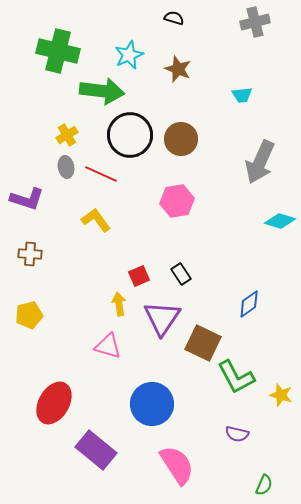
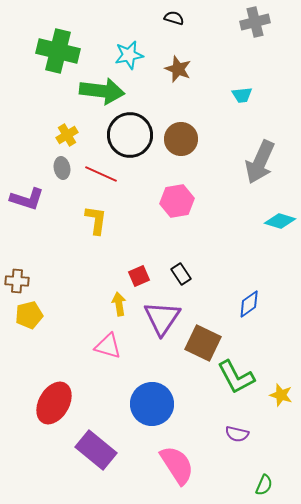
cyan star: rotated 12 degrees clockwise
gray ellipse: moved 4 px left, 1 px down
yellow L-shape: rotated 44 degrees clockwise
brown cross: moved 13 px left, 27 px down
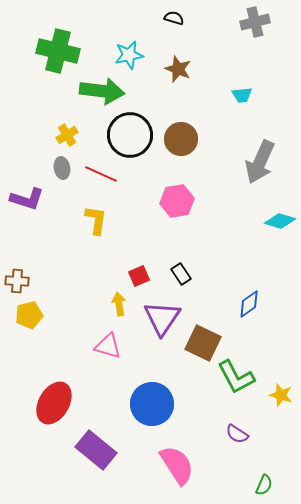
purple semicircle: rotated 20 degrees clockwise
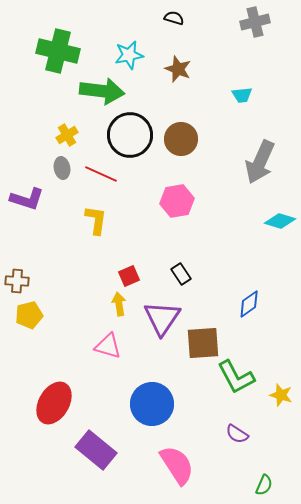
red square: moved 10 px left
brown square: rotated 30 degrees counterclockwise
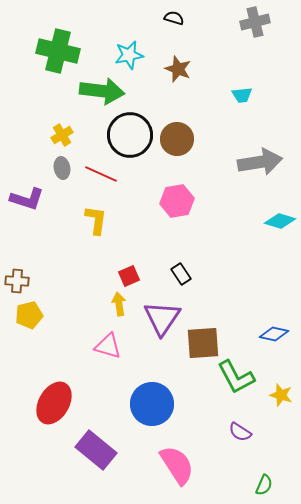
yellow cross: moved 5 px left
brown circle: moved 4 px left
gray arrow: rotated 123 degrees counterclockwise
blue diamond: moved 25 px right, 30 px down; rotated 48 degrees clockwise
purple semicircle: moved 3 px right, 2 px up
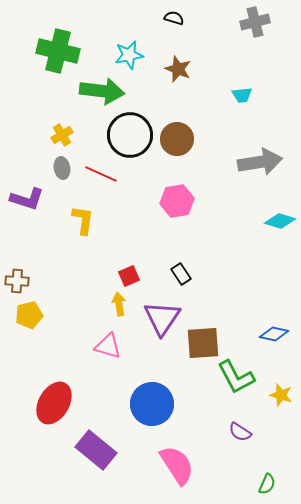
yellow L-shape: moved 13 px left
green semicircle: moved 3 px right, 1 px up
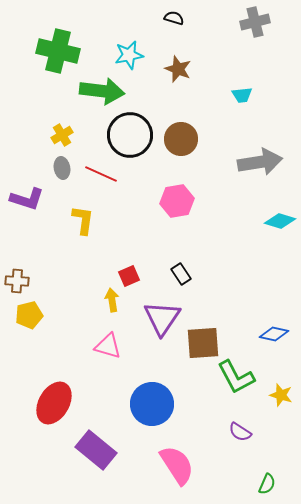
brown circle: moved 4 px right
yellow arrow: moved 7 px left, 4 px up
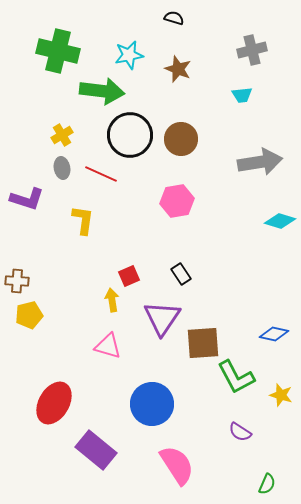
gray cross: moved 3 px left, 28 px down
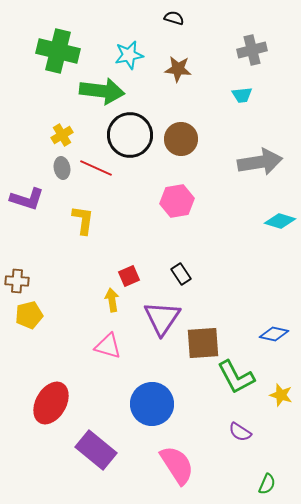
brown star: rotated 16 degrees counterclockwise
red line: moved 5 px left, 6 px up
red ellipse: moved 3 px left
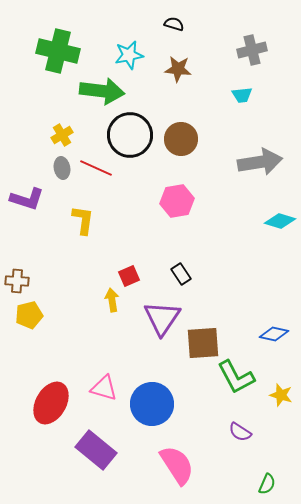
black semicircle: moved 6 px down
pink triangle: moved 4 px left, 42 px down
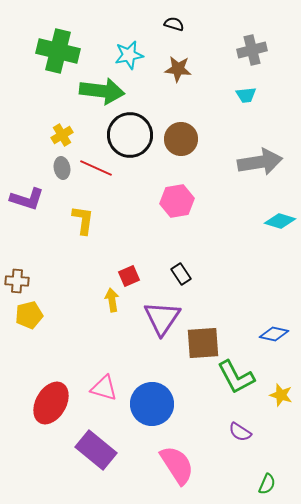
cyan trapezoid: moved 4 px right
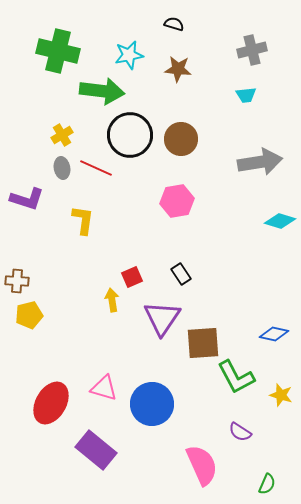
red square: moved 3 px right, 1 px down
pink semicircle: moved 25 px right; rotated 9 degrees clockwise
